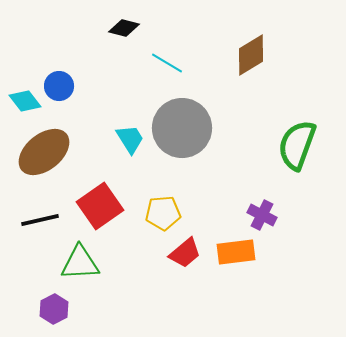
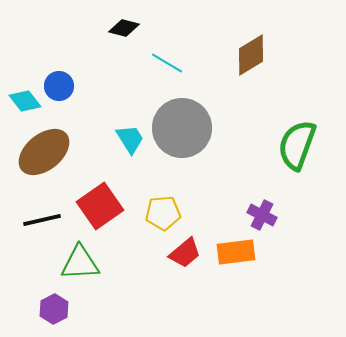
black line: moved 2 px right
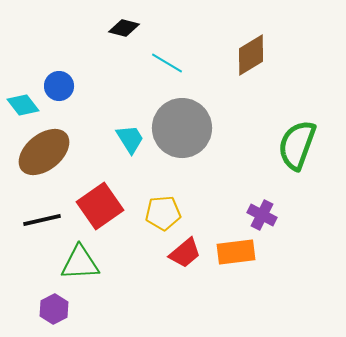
cyan diamond: moved 2 px left, 4 px down
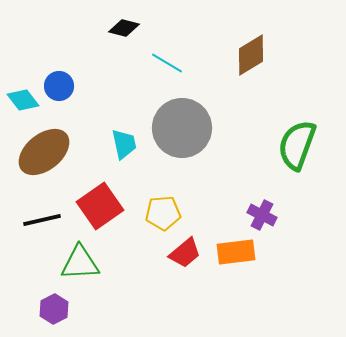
cyan diamond: moved 5 px up
cyan trapezoid: moved 6 px left, 5 px down; rotated 20 degrees clockwise
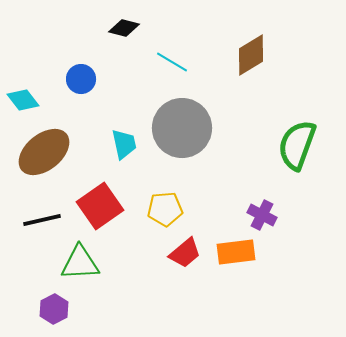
cyan line: moved 5 px right, 1 px up
blue circle: moved 22 px right, 7 px up
yellow pentagon: moved 2 px right, 4 px up
